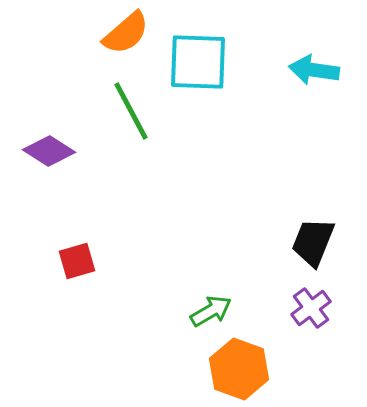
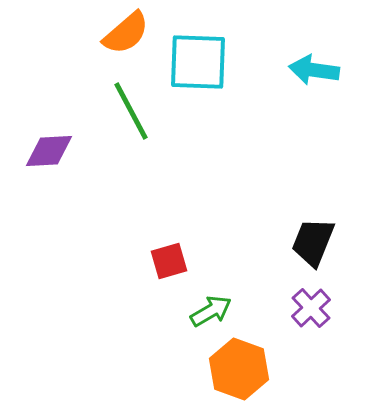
purple diamond: rotated 36 degrees counterclockwise
red square: moved 92 px right
purple cross: rotated 6 degrees counterclockwise
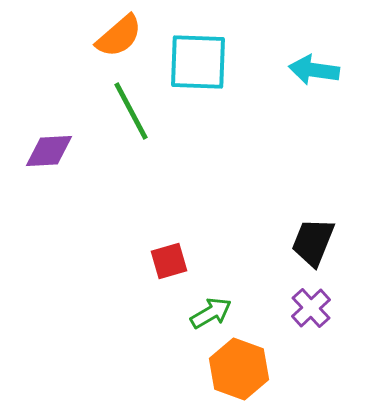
orange semicircle: moved 7 px left, 3 px down
green arrow: moved 2 px down
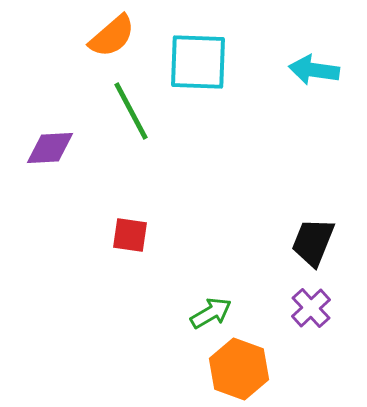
orange semicircle: moved 7 px left
purple diamond: moved 1 px right, 3 px up
red square: moved 39 px left, 26 px up; rotated 24 degrees clockwise
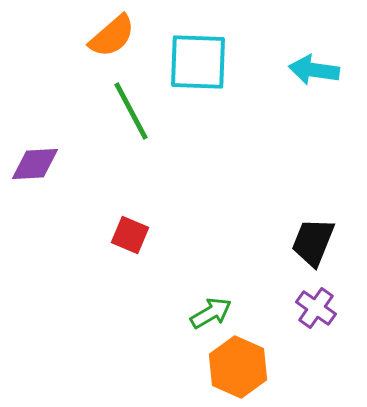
purple diamond: moved 15 px left, 16 px down
red square: rotated 15 degrees clockwise
purple cross: moved 5 px right; rotated 12 degrees counterclockwise
orange hexagon: moved 1 px left, 2 px up; rotated 4 degrees clockwise
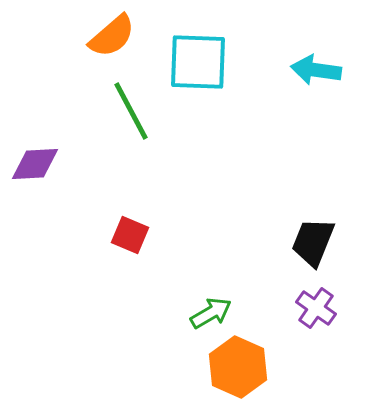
cyan arrow: moved 2 px right
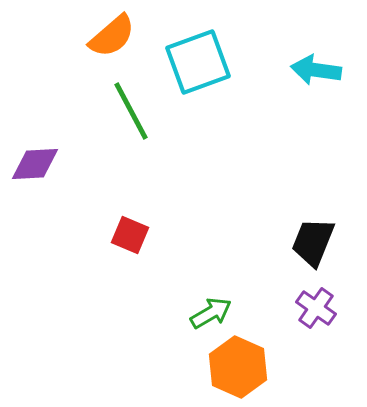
cyan square: rotated 22 degrees counterclockwise
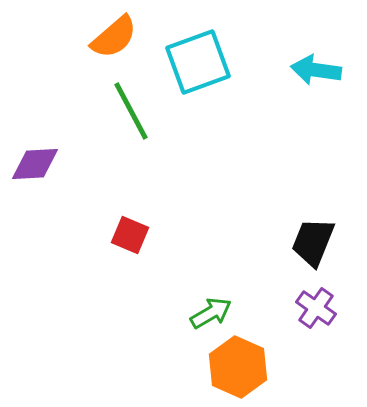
orange semicircle: moved 2 px right, 1 px down
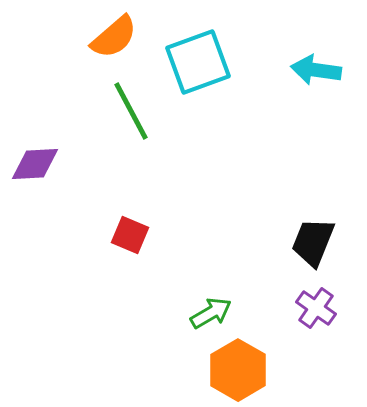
orange hexagon: moved 3 px down; rotated 6 degrees clockwise
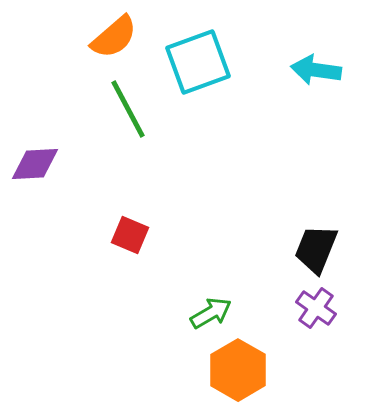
green line: moved 3 px left, 2 px up
black trapezoid: moved 3 px right, 7 px down
